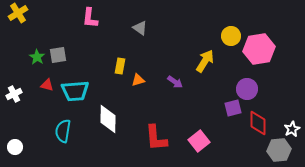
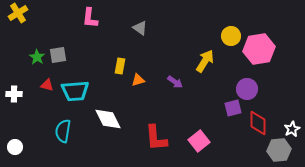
white cross: rotated 28 degrees clockwise
white diamond: rotated 28 degrees counterclockwise
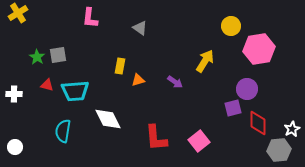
yellow circle: moved 10 px up
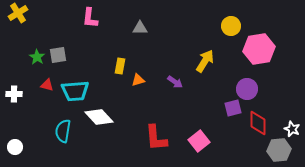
gray triangle: rotated 35 degrees counterclockwise
white diamond: moved 9 px left, 2 px up; rotated 16 degrees counterclockwise
white star: rotated 21 degrees counterclockwise
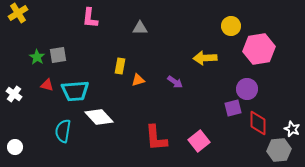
yellow arrow: moved 3 px up; rotated 125 degrees counterclockwise
white cross: rotated 35 degrees clockwise
